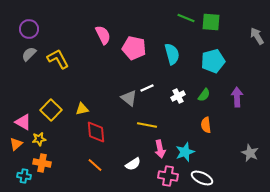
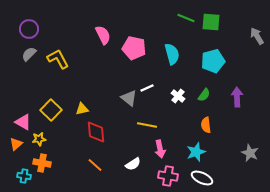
white cross: rotated 24 degrees counterclockwise
cyan star: moved 11 px right
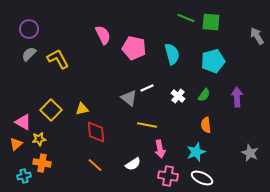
cyan cross: rotated 24 degrees counterclockwise
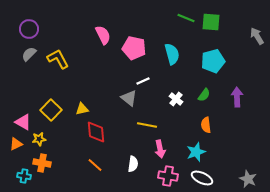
white line: moved 4 px left, 7 px up
white cross: moved 2 px left, 3 px down
orange triangle: rotated 16 degrees clockwise
gray star: moved 2 px left, 26 px down
white semicircle: rotated 49 degrees counterclockwise
cyan cross: rotated 24 degrees clockwise
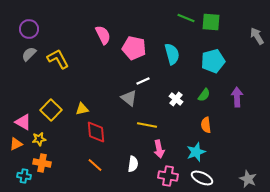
pink arrow: moved 1 px left
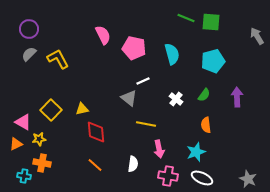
yellow line: moved 1 px left, 1 px up
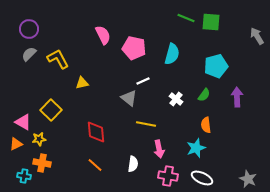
cyan semicircle: rotated 30 degrees clockwise
cyan pentagon: moved 3 px right, 5 px down
yellow triangle: moved 26 px up
cyan star: moved 4 px up
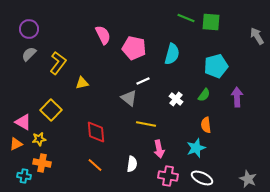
yellow L-shape: moved 4 px down; rotated 65 degrees clockwise
white semicircle: moved 1 px left
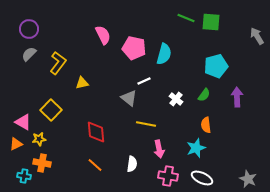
cyan semicircle: moved 8 px left
white line: moved 1 px right
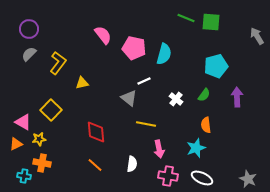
pink semicircle: rotated 12 degrees counterclockwise
